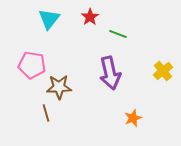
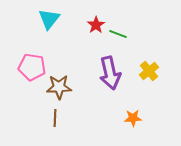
red star: moved 6 px right, 8 px down
pink pentagon: moved 2 px down
yellow cross: moved 14 px left
brown line: moved 9 px right, 5 px down; rotated 18 degrees clockwise
orange star: rotated 18 degrees clockwise
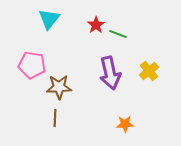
pink pentagon: moved 2 px up
orange star: moved 8 px left, 6 px down
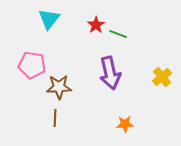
yellow cross: moved 13 px right, 6 px down
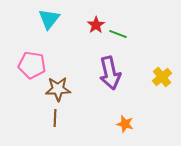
brown star: moved 1 px left, 2 px down
orange star: rotated 18 degrees clockwise
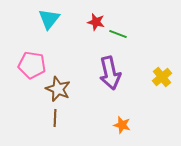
red star: moved 3 px up; rotated 24 degrees counterclockwise
brown star: rotated 25 degrees clockwise
orange star: moved 3 px left, 1 px down
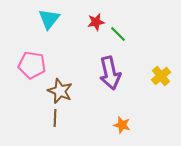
red star: rotated 24 degrees counterclockwise
green line: rotated 24 degrees clockwise
yellow cross: moved 1 px left, 1 px up
brown star: moved 2 px right, 2 px down
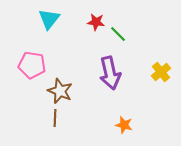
red star: rotated 18 degrees clockwise
yellow cross: moved 4 px up
orange star: moved 2 px right
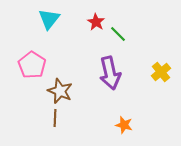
red star: rotated 24 degrees clockwise
pink pentagon: rotated 24 degrees clockwise
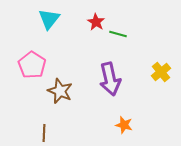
green line: rotated 30 degrees counterclockwise
purple arrow: moved 6 px down
brown line: moved 11 px left, 15 px down
